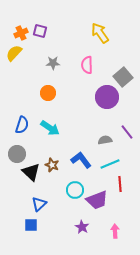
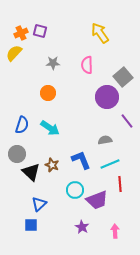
purple line: moved 11 px up
blue L-shape: rotated 15 degrees clockwise
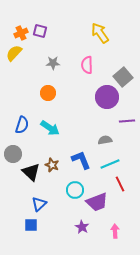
purple line: rotated 56 degrees counterclockwise
gray circle: moved 4 px left
red line: rotated 21 degrees counterclockwise
purple trapezoid: moved 2 px down
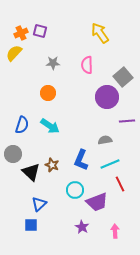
cyan arrow: moved 2 px up
blue L-shape: rotated 135 degrees counterclockwise
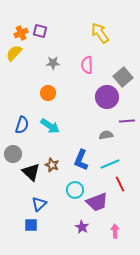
gray semicircle: moved 1 px right, 5 px up
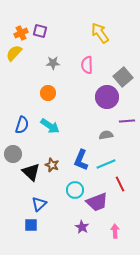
cyan line: moved 4 px left
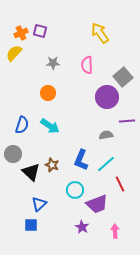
cyan line: rotated 18 degrees counterclockwise
purple trapezoid: moved 2 px down
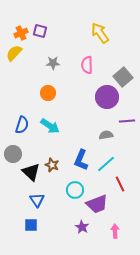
blue triangle: moved 2 px left, 4 px up; rotated 21 degrees counterclockwise
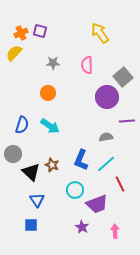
gray semicircle: moved 2 px down
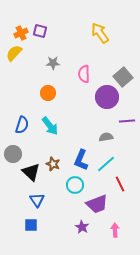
pink semicircle: moved 3 px left, 9 px down
cyan arrow: rotated 18 degrees clockwise
brown star: moved 1 px right, 1 px up
cyan circle: moved 5 px up
pink arrow: moved 1 px up
